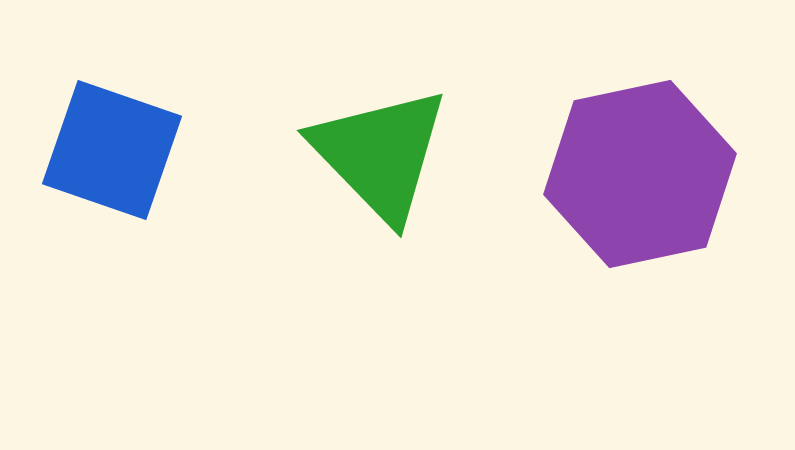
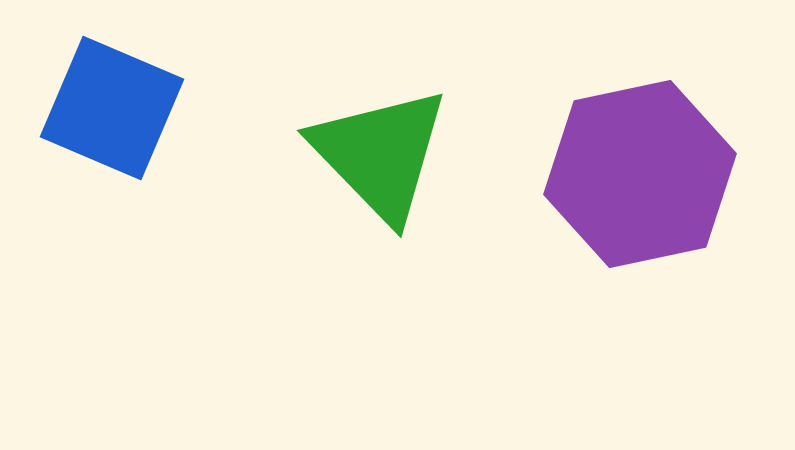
blue square: moved 42 px up; rotated 4 degrees clockwise
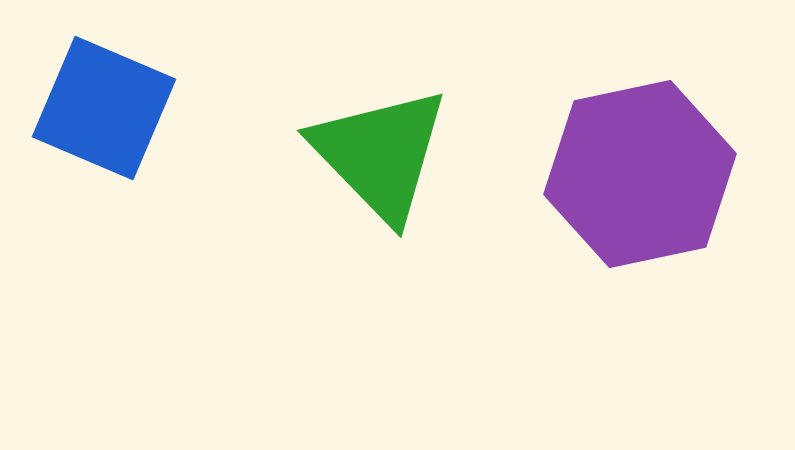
blue square: moved 8 px left
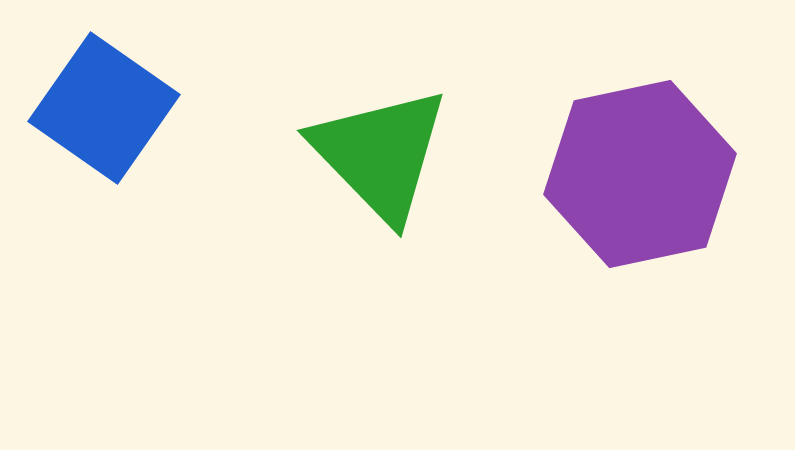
blue square: rotated 12 degrees clockwise
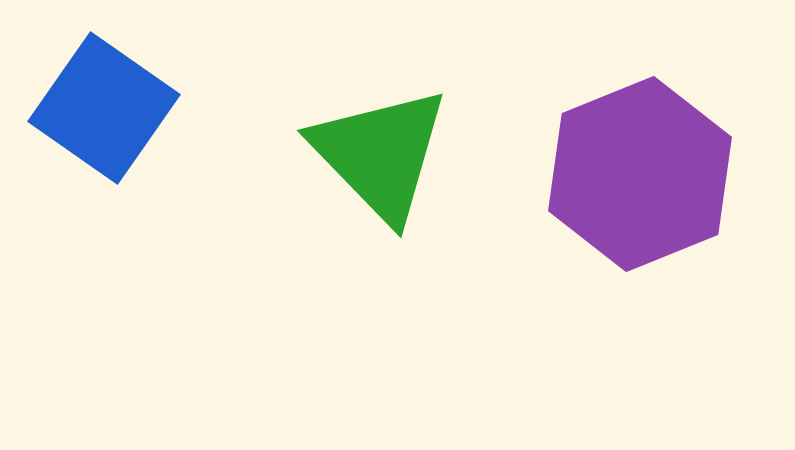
purple hexagon: rotated 10 degrees counterclockwise
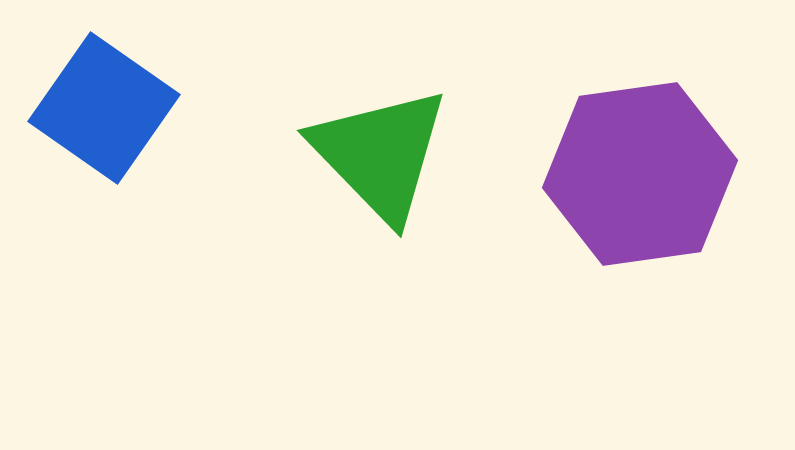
purple hexagon: rotated 14 degrees clockwise
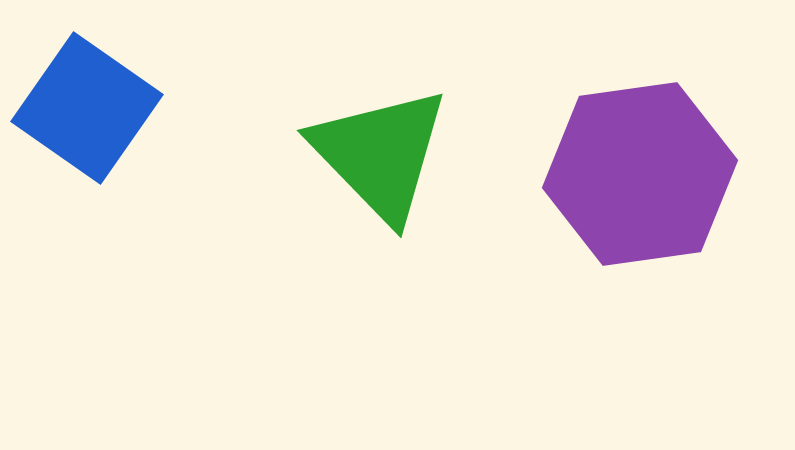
blue square: moved 17 px left
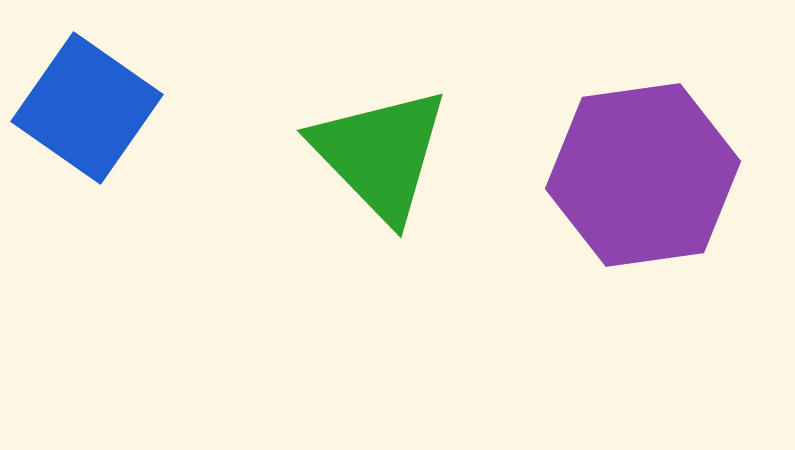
purple hexagon: moved 3 px right, 1 px down
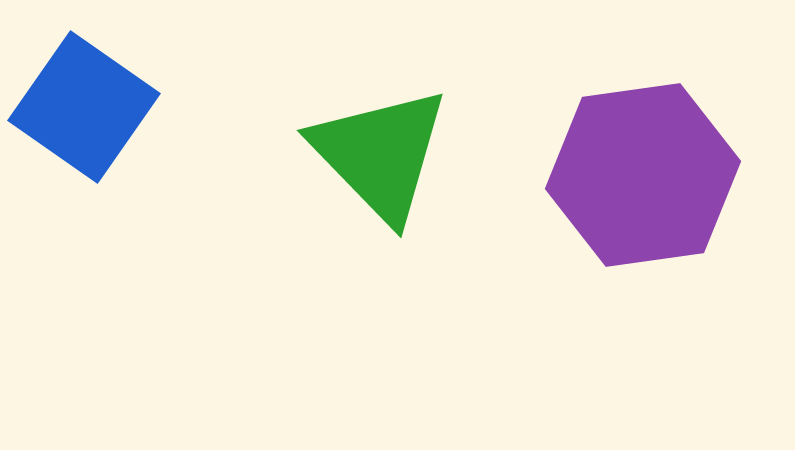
blue square: moved 3 px left, 1 px up
